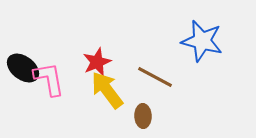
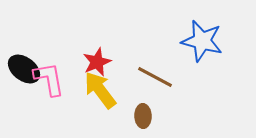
black ellipse: moved 1 px right, 1 px down
yellow arrow: moved 7 px left
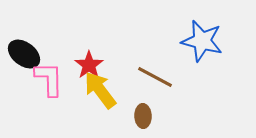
red star: moved 8 px left, 3 px down; rotated 12 degrees counterclockwise
black ellipse: moved 15 px up
pink L-shape: rotated 9 degrees clockwise
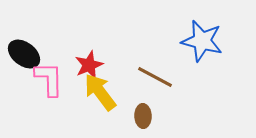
red star: rotated 12 degrees clockwise
yellow arrow: moved 2 px down
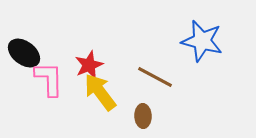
black ellipse: moved 1 px up
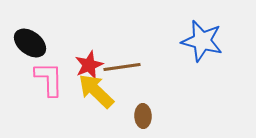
black ellipse: moved 6 px right, 10 px up
brown line: moved 33 px left, 10 px up; rotated 36 degrees counterclockwise
yellow arrow: moved 4 px left, 1 px up; rotated 9 degrees counterclockwise
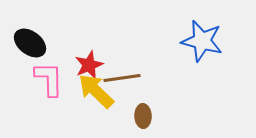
brown line: moved 11 px down
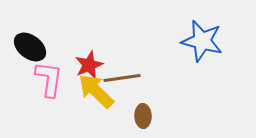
black ellipse: moved 4 px down
pink L-shape: rotated 9 degrees clockwise
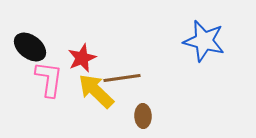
blue star: moved 2 px right
red star: moved 7 px left, 7 px up
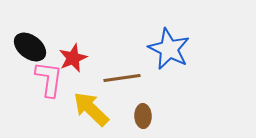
blue star: moved 35 px left, 8 px down; rotated 12 degrees clockwise
red star: moved 9 px left
yellow arrow: moved 5 px left, 18 px down
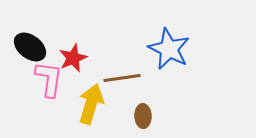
yellow arrow: moved 5 px up; rotated 63 degrees clockwise
